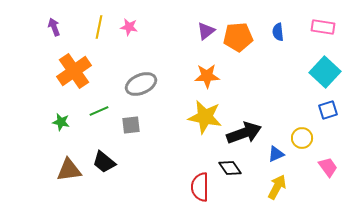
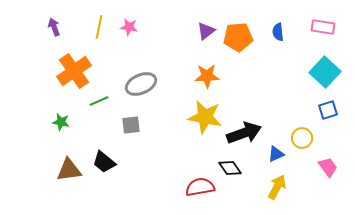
green line: moved 10 px up
red semicircle: rotated 80 degrees clockwise
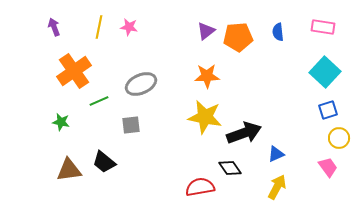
yellow circle: moved 37 px right
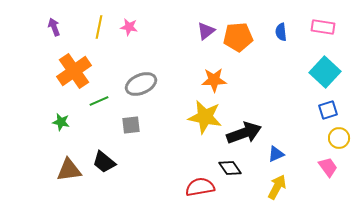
blue semicircle: moved 3 px right
orange star: moved 7 px right, 4 px down
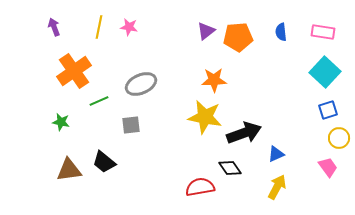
pink rectangle: moved 5 px down
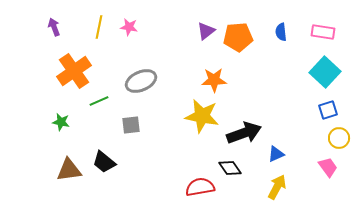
gray ellipse: moved 3 px up
yellow star: moved 3 px left, 1 px up
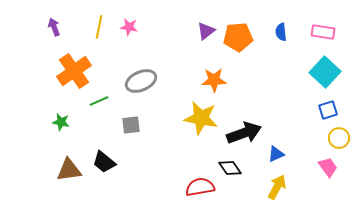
yellow star: moved 1 px left, 2 px down
